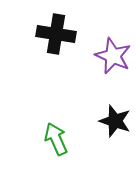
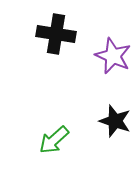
green arrow: moved 2 px left, 1 px down; rotated 108 degrees counterclockwise
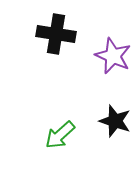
green arrow: moved 6 px right, 5 px up
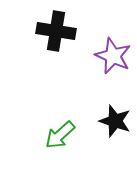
black cross: moved 3 px up
